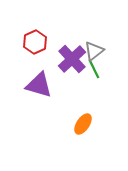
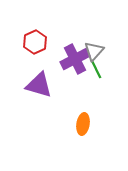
gray triangle: rotated 10 degrees counterclockwise
purple cross: moved 3 px right; rotated 16 degrees clockwise
green line: moved 2 px right
orange ellipse: rotated 25 degrees counterclockwise
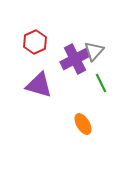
green line: moved 5 px right, 14 px down
orange ellipse: rotated 40 degrees counterclockwise
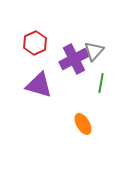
red hexagon: moved 1 px down
purple cross: moved 1 px left
green line: rotated 36 degrees clockwise
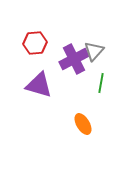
red hexagon: rotated 20 degrees clockwise
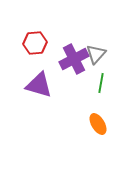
gray triangle: moved 2 px right, 3 px down
orange ellipse: moved 15 px right
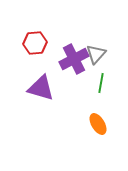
purple triangle: moved 2 px right, 3 px down
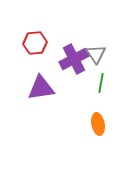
gray triangle: rotated 15 degrees counterclockwise
purple triangle: rotated 24 degrees counterclockwise
orange ellipse: rotated 20 degrees clockwise
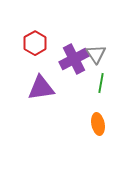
red hexagon: rotated 25 degrees counterclockwise
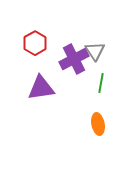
gray triangle: moved 1 px left, 3 px up
